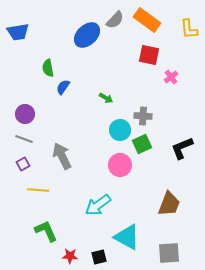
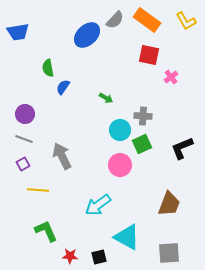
yellow L-shape: moved 3 px left, 8 px up; rotated 25 degrees counterclockwise
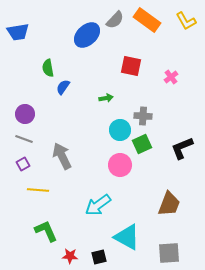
red square: moved 18 px left, 11 px down
green arrow: rotated 40 degrees counterclockwise
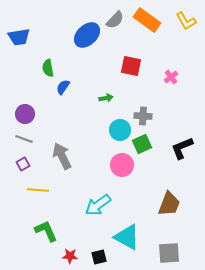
blue trapezoid: moved 1 px right, 5 px down
pink circle: moved 2 px right
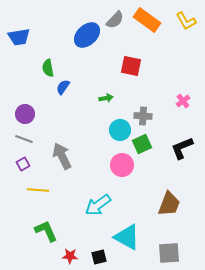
pink cross: moved 12 px right, 24 px down
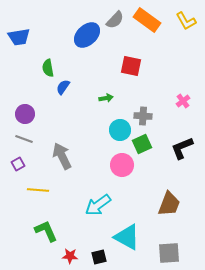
purple square: moved 5 px left
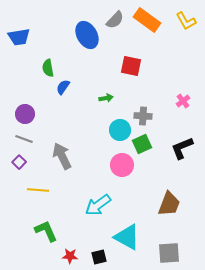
blue ellipse: rotated 76 degrees counterclockwise
purple square: moved 1 px right, 2 px up; rotated 16 degrees counterclockwise
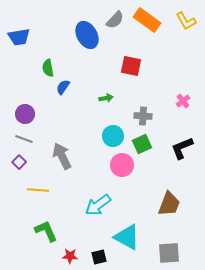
cyan circle: moved 7 px left, 6 px down
